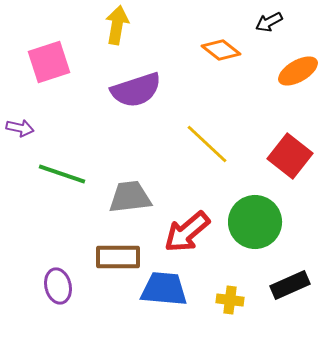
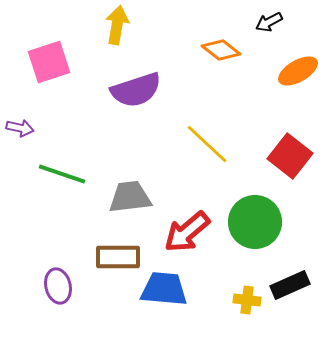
yellow cross: moved 17 px right
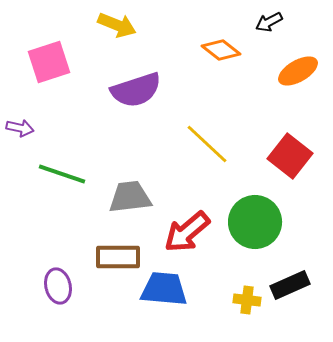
yellow arrow: rotated 102 degrees clockwise
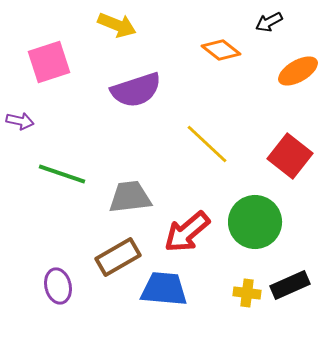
purple arrow: moved 7 px up
brown rectangle: rotated 30 degrees counterclockwise
yellow cross: moved 7 px up
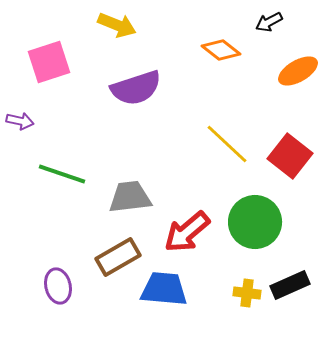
purple semicircle: moved 2 px up
yellow line: moved 20 px right
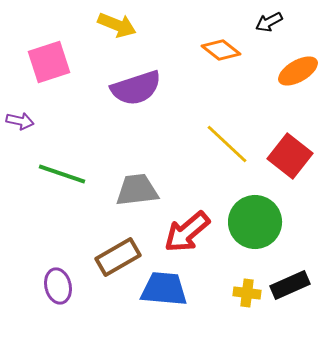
gray trapezoid: moved 7 px right, 7 px up
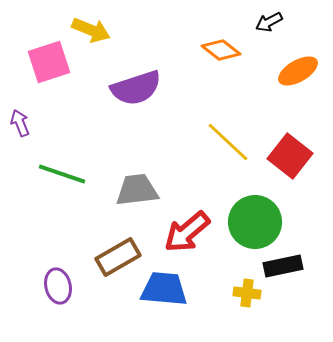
yellow arrow: moved 26 px left, 5 px down
purple arrow: moved 2 px down; rotated 124 degrees counterclockwise
yellow line: moved 1 px right, 2 px up
black rectangle: moved 7 px left, 19 px up; rotated 12 degrees clockwise
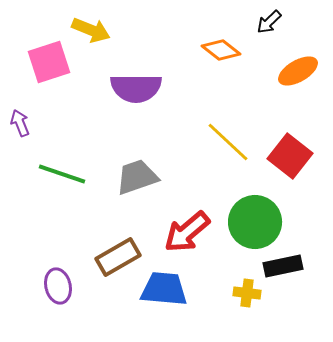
black arrow: rotated 16 degrees counterclockwise
purple semicircle: rotated 18 degrees clockwise
gray trapezoid: moved 13 px up; rotated 12 degrees counterclockwise
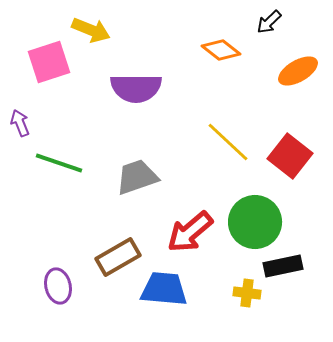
green line: moved 3 px left, 11 px up
red arrow: moved 3 px right
